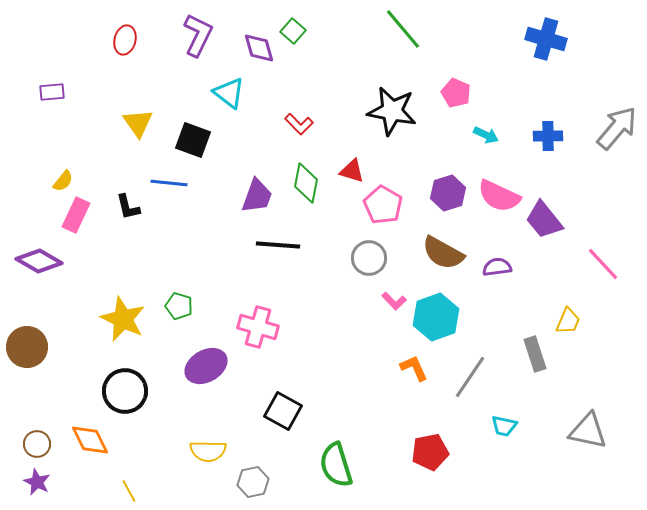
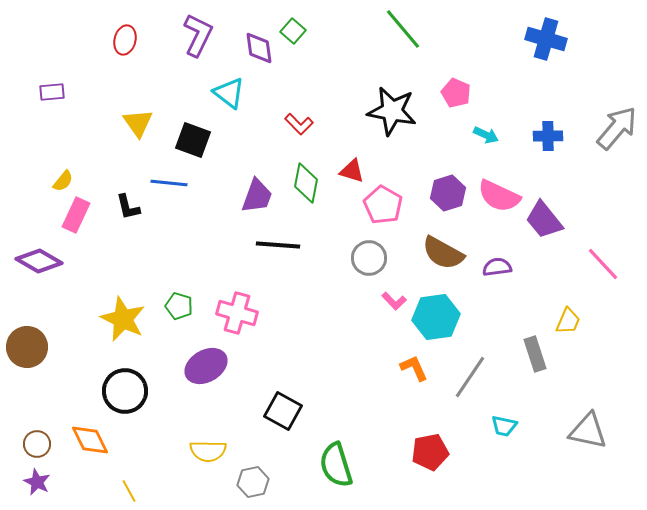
purple diamond at (259, 48): rotated 8 degrees clockwise
cyan hexagon at (436, 317): rotated 12 degrees clockwise
pink cross at (258, 327): moved 21 px left, 14 px up
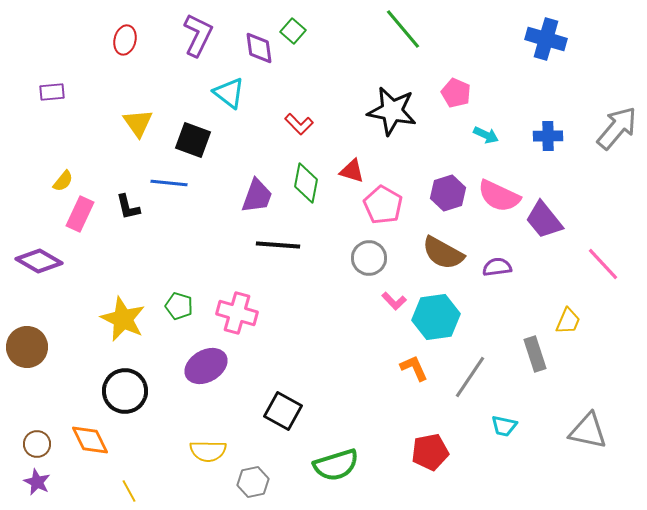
pink rectangle at (76, 215): moved 4 px right, 1 px up
green semicircle at (336, 465): rotated 90 degrees counterclockwise
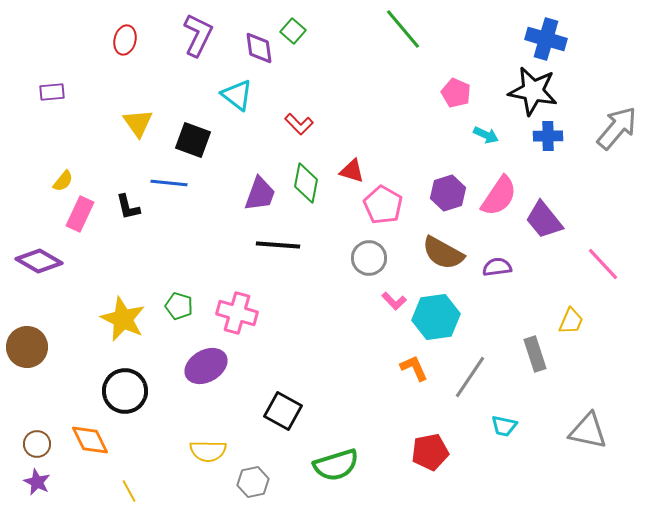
cyan triangle at (229, 93): moved 8 px right, 2 px down
black star at (392, 111): moved 141 px right, 20 px up
purple trapezoid at (257, 196): moved 3 px right, 2 px up
pink semicircle at (499, 196): rotated 81 degrees counterclockwise
yellow trapezoid at (568, 321): moved 3 px right
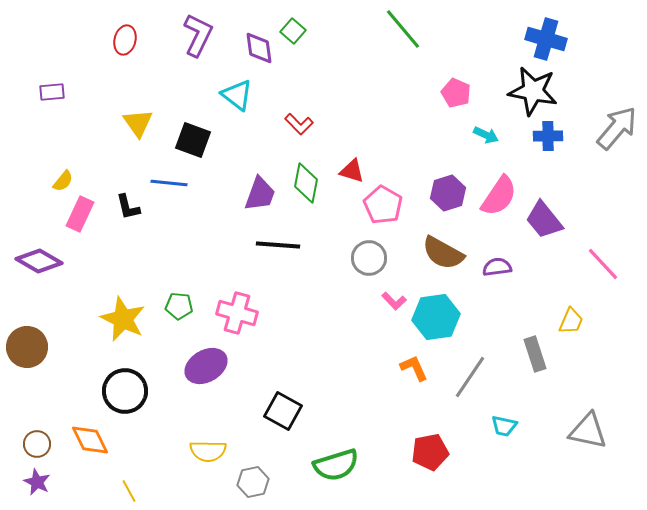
green pentagon at (179, 306): rotated 12 degrees counterclockwise
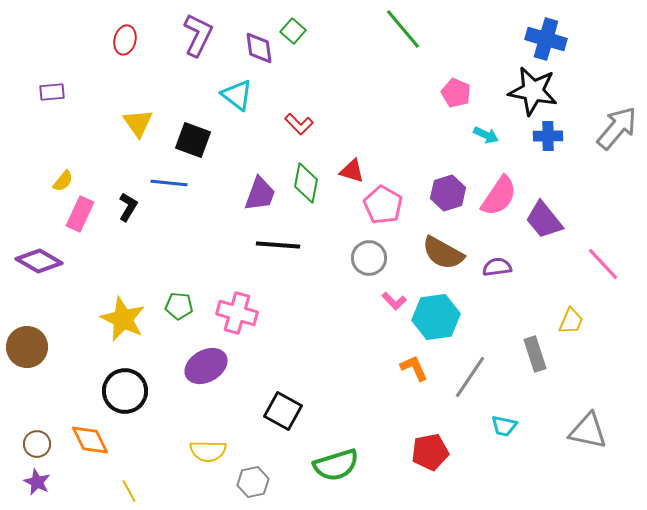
black L-shape at (128, 207): rotated 136 degrees counterclockwise
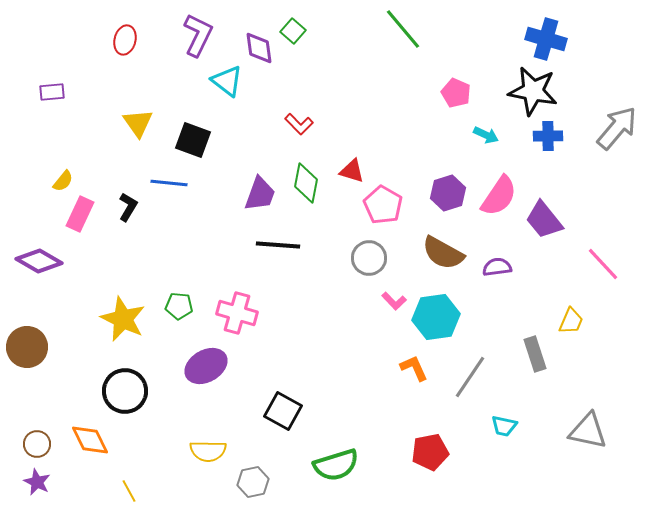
cyan triangle at (237, 95): moved 10 px left, 14 px up
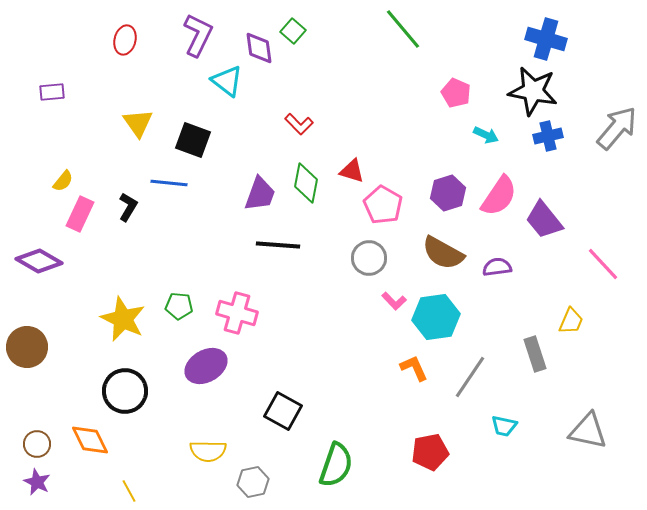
blue cross at (548, 136): rotated 12 degrees counterclockwise
green semicircle at (336, 465): rotated 54 degrees counterclockwise
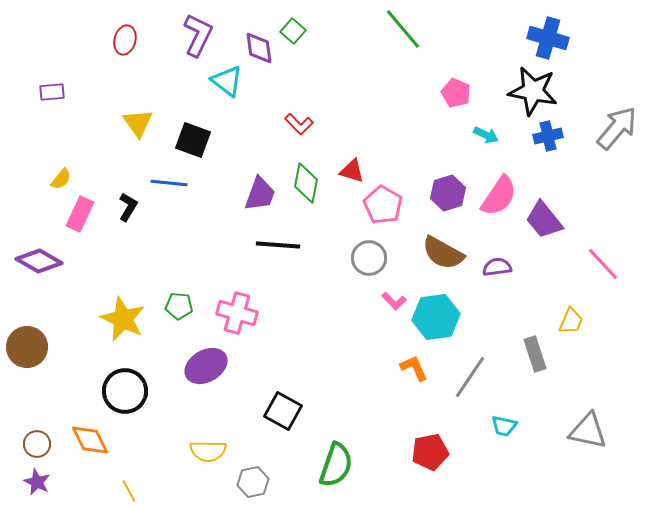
blue cross at (546, 39): moved 2 px right, 1 px up
yellow semicircle at (63, 181): moved 2 px left, 2 px up
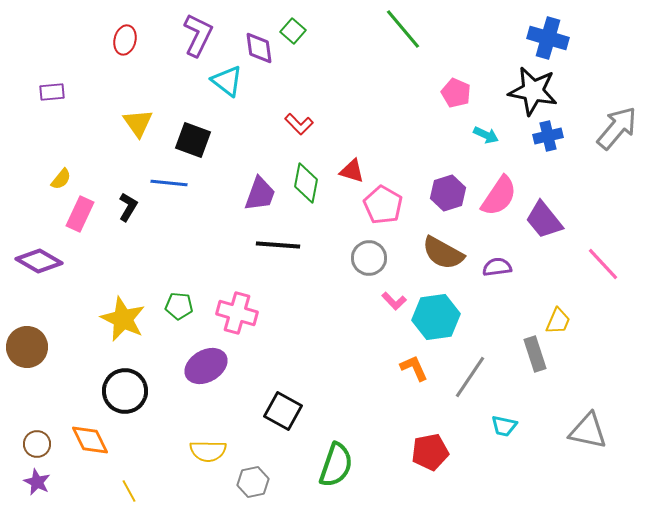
yellow trapezoid at (571, 321): moved 13 px left
